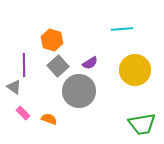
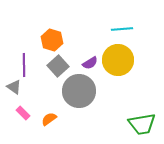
yellow circle: moved 17 px left, 10 px up
orange semicircle: rotated 56 degrees counterclockwise
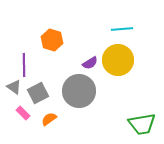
gray square: moved 20 px left, 27 px down; rotated 15 degrees clockwise
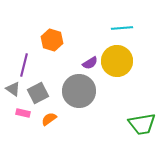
cyan line: moved 1 px up
yellow circle: moved 1 px left, 1 px down
purple line: rotated 15 degrees clockwise
gray triangle: moved 1 px left, 2 px down
pink rectangle: rotated 32 degrees counterclockwise
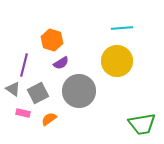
purple semicircle: moved 29 px left
